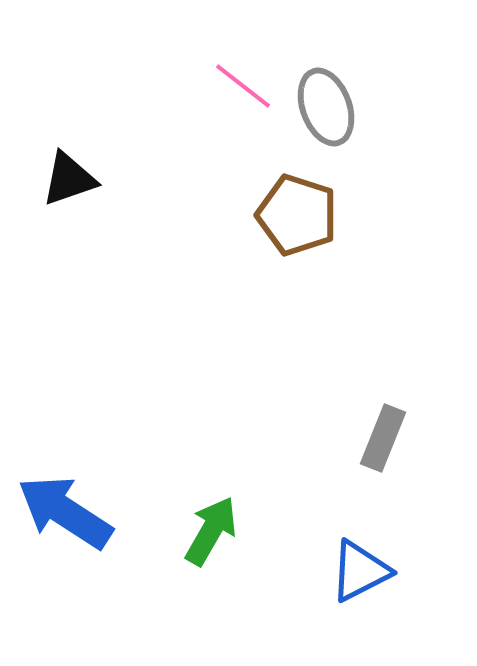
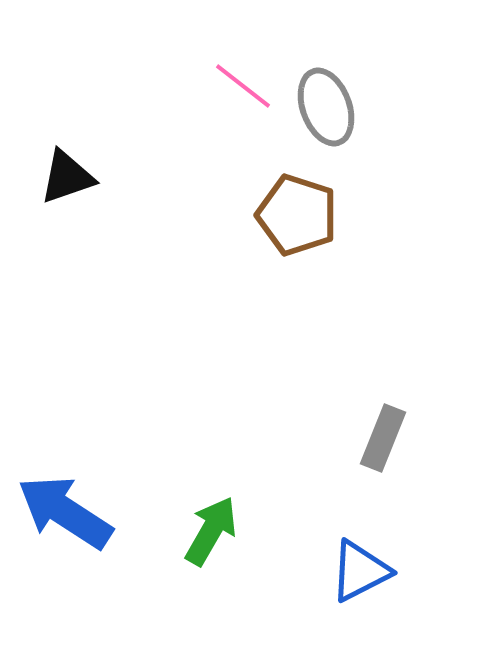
black triangle: moved 2 px left, 2 px up
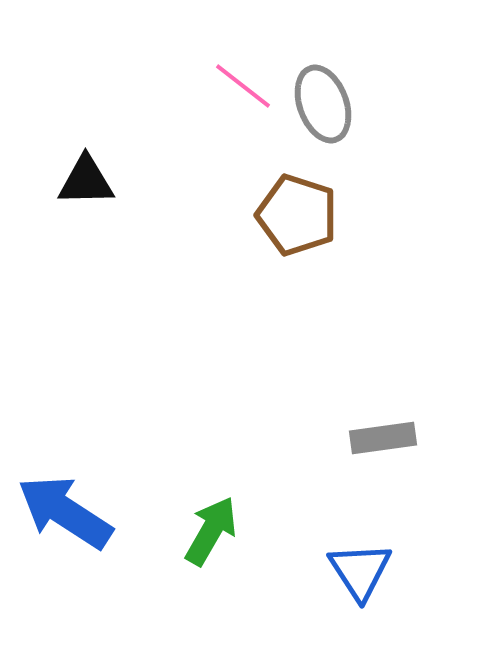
gray ellipse: moved 3 px left, 3 px up
black triangle: moved 19 px right, 4 px down; rotated 18 degrees clockwise
gray rectangle: rotated 60 degrees clockwise
blue triangle: rotated 36 degrees counterclockwise
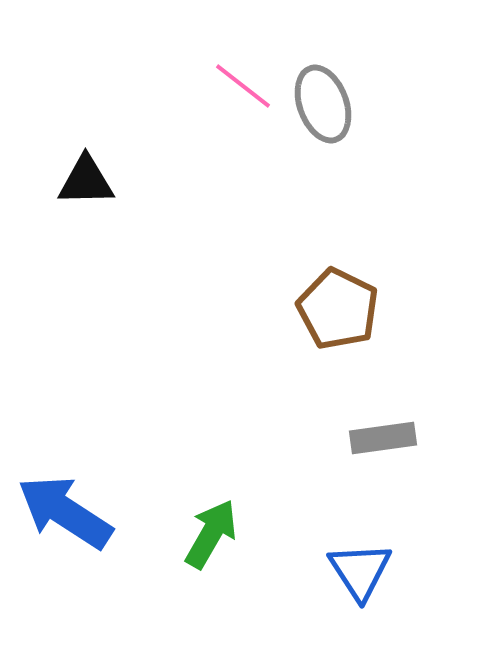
brown pentagon: moved 41 px right, 94 px down; rotated 8 degrees clockwise
green arrow: moved 3 px down
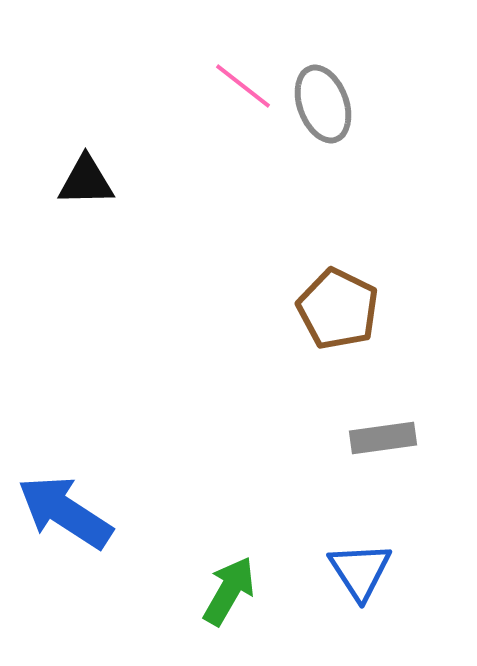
green arrow: moved 18 px right, 57 px down
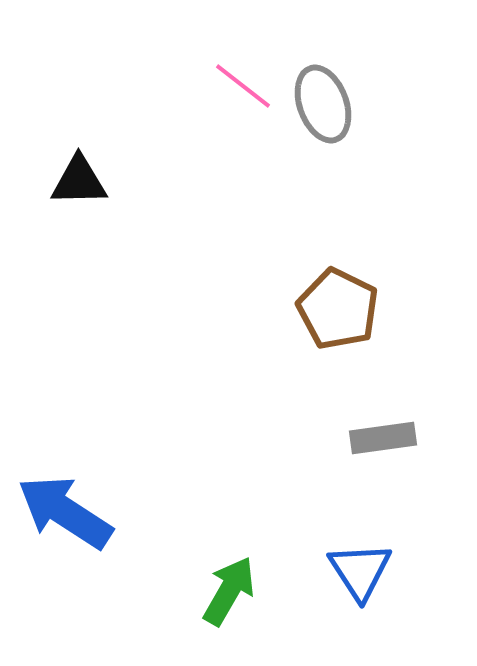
black triangle: moved 7 px left
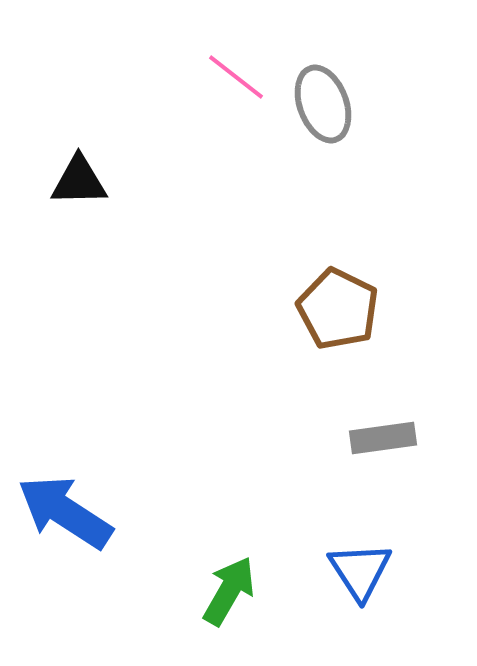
pink line: moved 7 px left, 9 px up
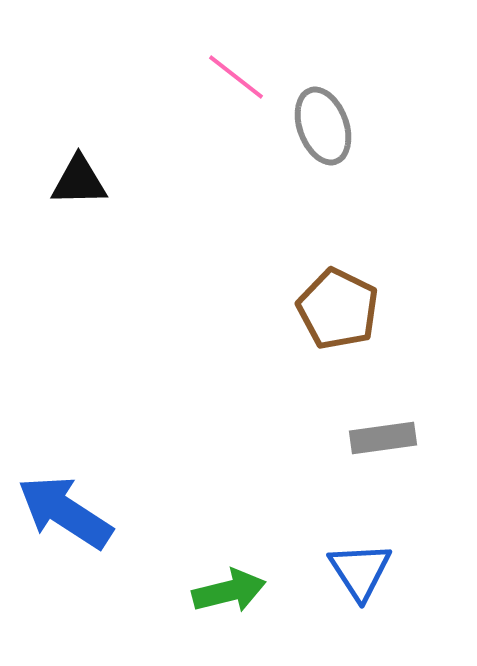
gray ellipse: moved 22 px down
green arrow: rotated 46 degrees clockwise
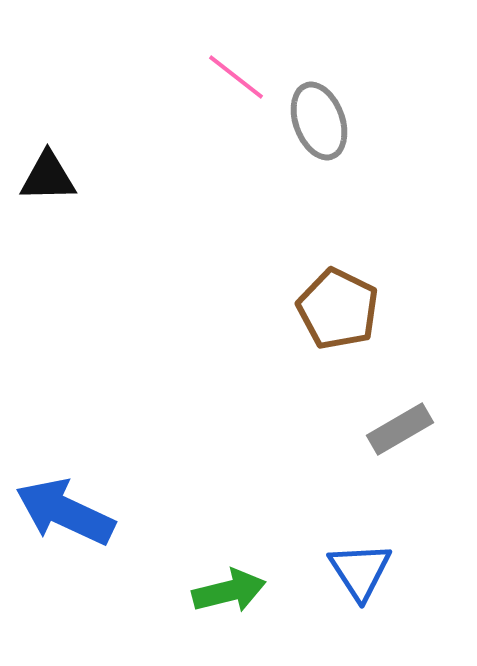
gray ellipse: moved 4 px left, 5 px up
black triangle: moved 31 px left, 4 px up
gray rectangle: moved 17 px right, 9 px up; rotated 22 degrees counterclockwise
blue arrow: rotated 8 degrees counterclockwise
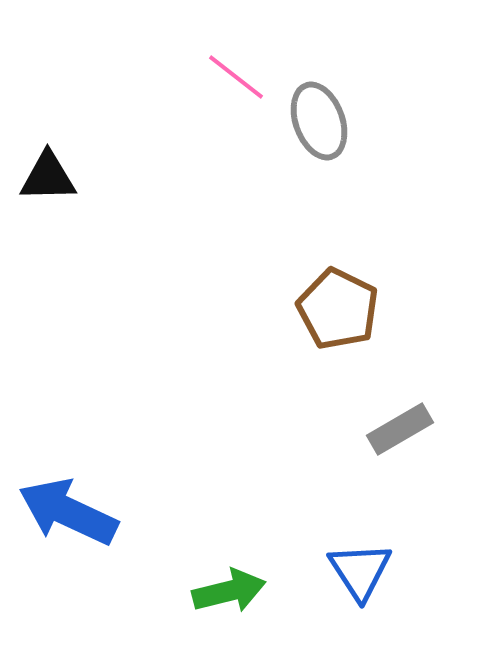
blue arrow: moved 3 px right
